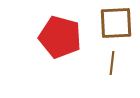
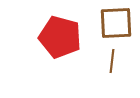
brown line: moved 2 px up
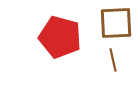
brown line: moved 1 px right, 1 px up; rotated 20 degrees counterclockwise
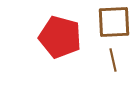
brown square: moved 2 px left, 1 px up
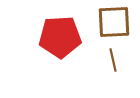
red pentagon: rotated 18 degrees counterclockwise
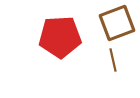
brown square: moved 3 px right, 1 px down; rotated 18 degrees counterclockwise
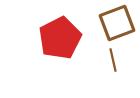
red pentagon: moved 1 px down; rotated 24 degrees counterclockwise
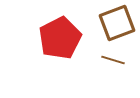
brown line: rotated 60 degrees counterclockwise
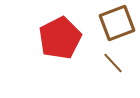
brown line: moved 3 px down; rotated 30 degrees clockwise
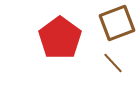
red pentagon: rotated 9 degrees counterclockwise
